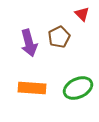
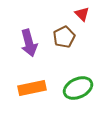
brown pentagon: moved 5 px right
orange rectangle: rotated 16 degrees counterclockwise
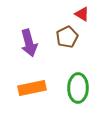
red triangle: rotated 14 degrees counterclockwise
brown pentagon: moved 3 px right
green ellipse: rotated 64 degrees counterclockwise
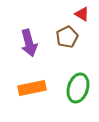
green ellipse: rotated 16 degrees clockwise
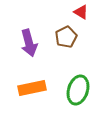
red triangle: moved 1 px left, 2 px up
brown pentagon: moved 1 px left
green ellipse: moved 2 px down
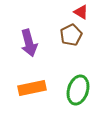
brown pentagon: moved 5 px right, 2 px up
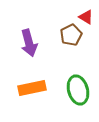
red triangle: moved 5 px right, 5 px down
green ellipse: rotated 32 degrees counterclockwise
